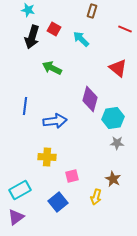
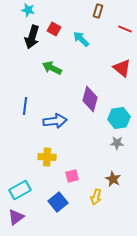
brown rectangle: moved 6 px right
red triangle: moved 4 px right
cyan hexagon: moved 6 px right
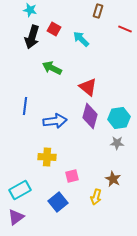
cyan star: moved 2 px right
red triangle: moved 34 px left, 19 px down
purple diamond: moved 17 px down
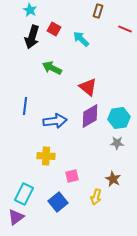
cyan star: rotated 16 degrees clockwise
purple diamond: rotated 45 degrees clockwise
yellow cross: moved 1 px left, 1 px up
cyan rectangle: moved 4 px right, 4 px down; rotated 35 degrees counterclockwise
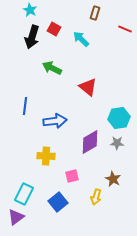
brown rectangle: moved 3 px left, 2 px down
purple diamond: moved 26 px down
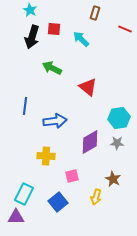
red square: rotated 24 degrees counterclockwise
purple triangle: rotated 36 degrees clockwise
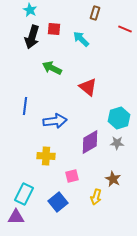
cyan hexagon: rotated 10 degrees counterclockwise
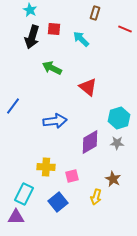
blue line: moved 12 px left; rotated 30 degrees clockwise
yellow cross: moved 11 px down
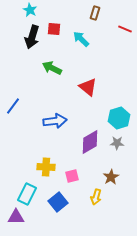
brown star: moved 2 px left, 2 px up; rotated 14 degrees clockwise
cyan rectangle: moved 3 px right
